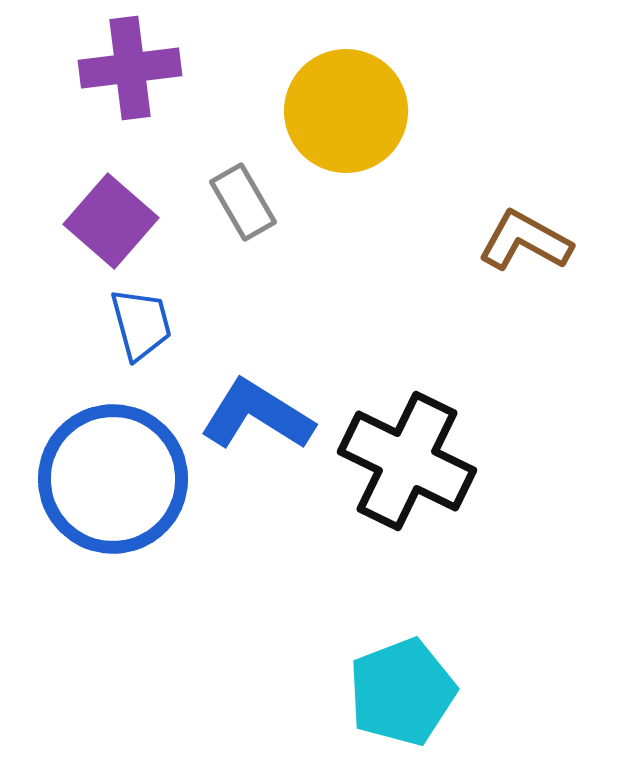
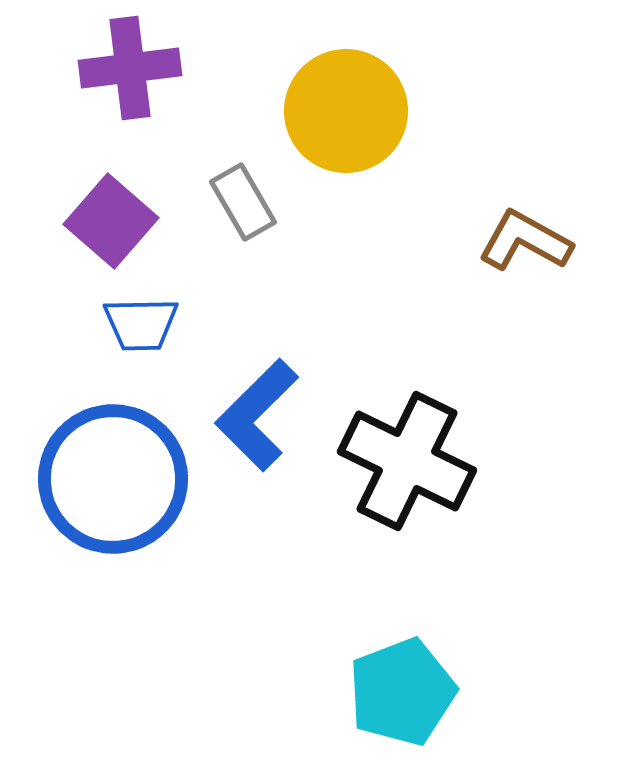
blue trapezoid: rotated 104 degrees clockwise
blue L-shape: rotated 77 degrees counterclockwise
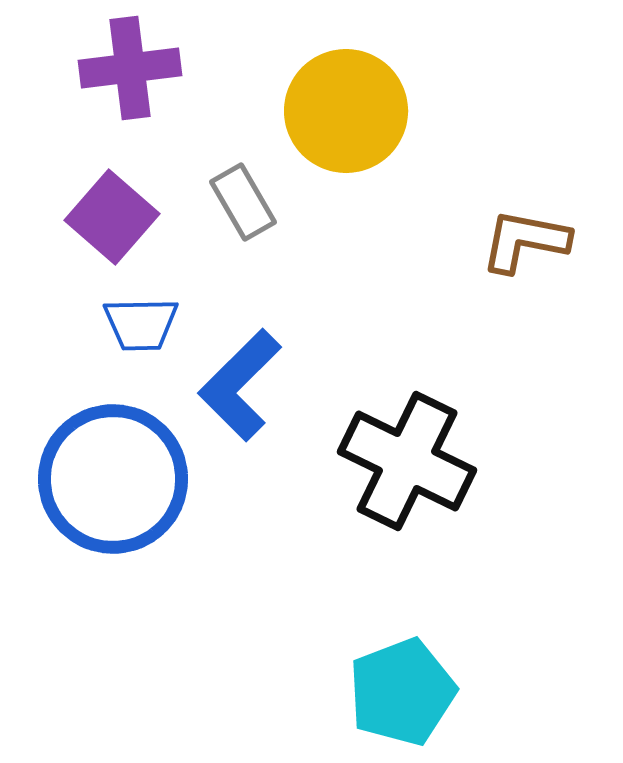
purple square: moved 1 px right, 4 px up
brown L-shape: rotated 18 degrees counterclockwise
blue L-shape: moved 17 px left, 30 px up
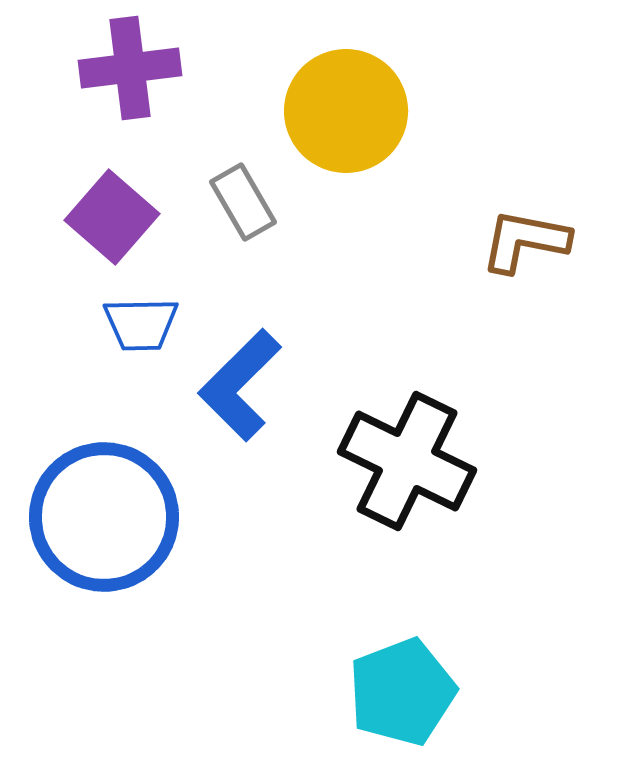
blue circle: moved 9 px left, 38 px down
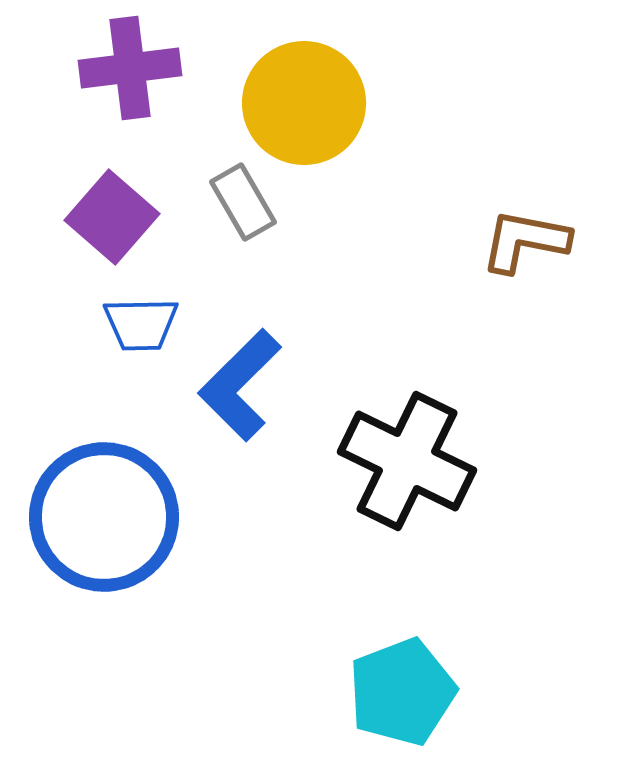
yellow circle: moved 42 px left, 8 px up
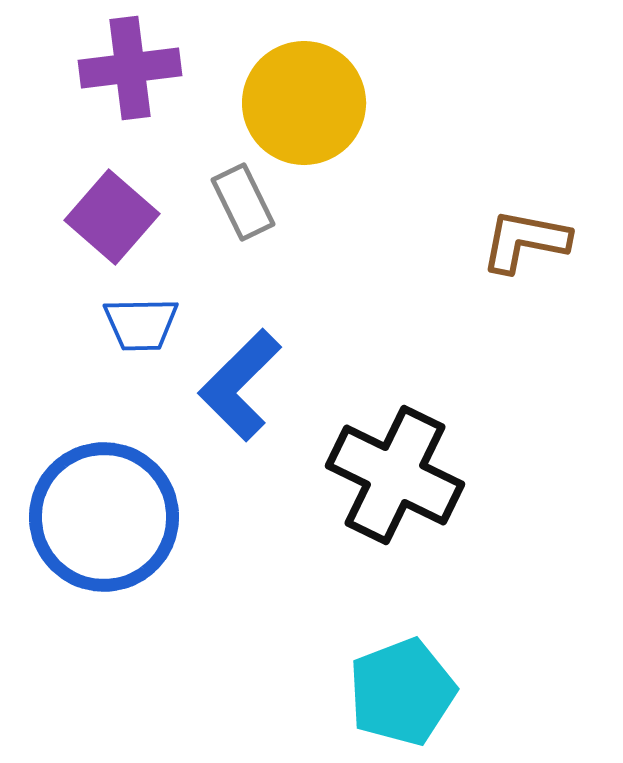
gray rectangle: rotated 4 degrees clockwise
black cross: moved 12 px left, 14 px down
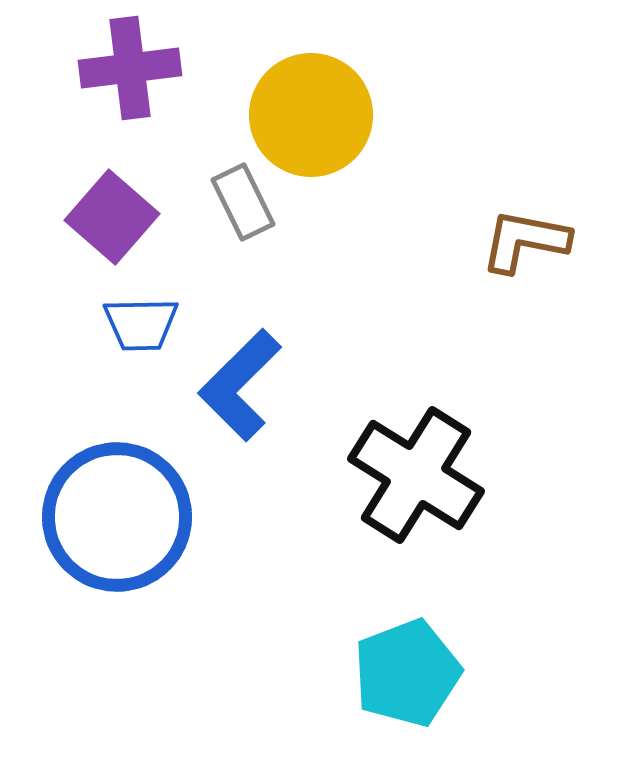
yellow circle: moved 7 px right, 12 px down
black cross: moved 21 px right; rotated 6 degrees clockwise
blue circle: moved 13 px right
cyan pentagon: moved 5 px right, 19 px up
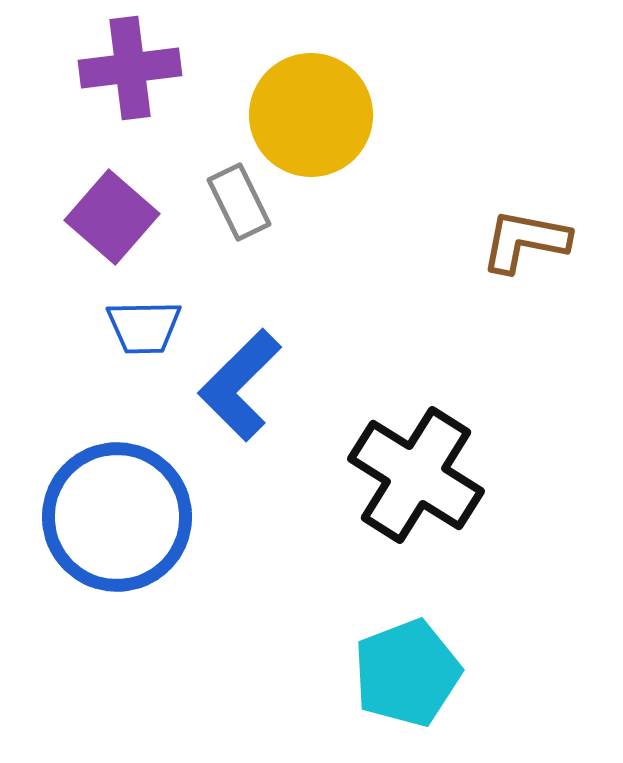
gray rectangle: moved 4 px left
blue trapezoid: moved 3 px right, 3 px down
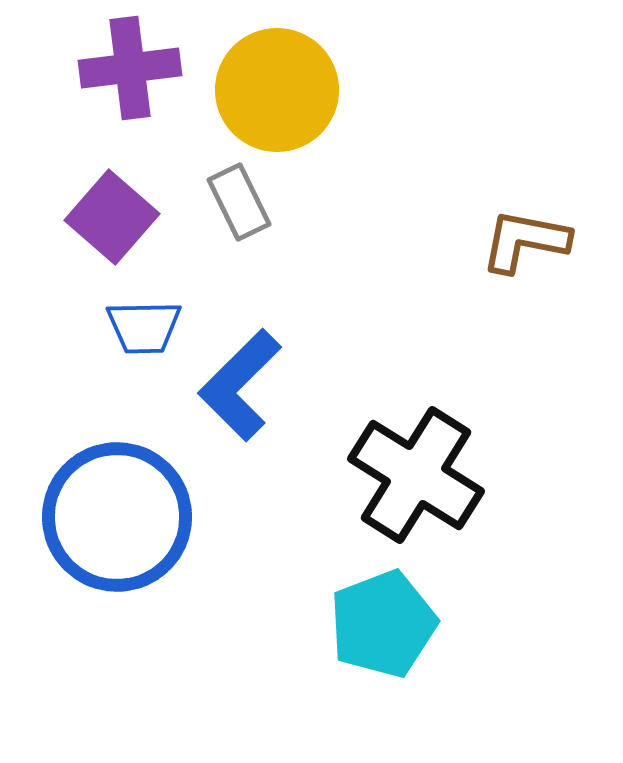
yellow circle: moved 34 px left, 25 px up
cyan pentagon: moved 24 px left, 49 px up
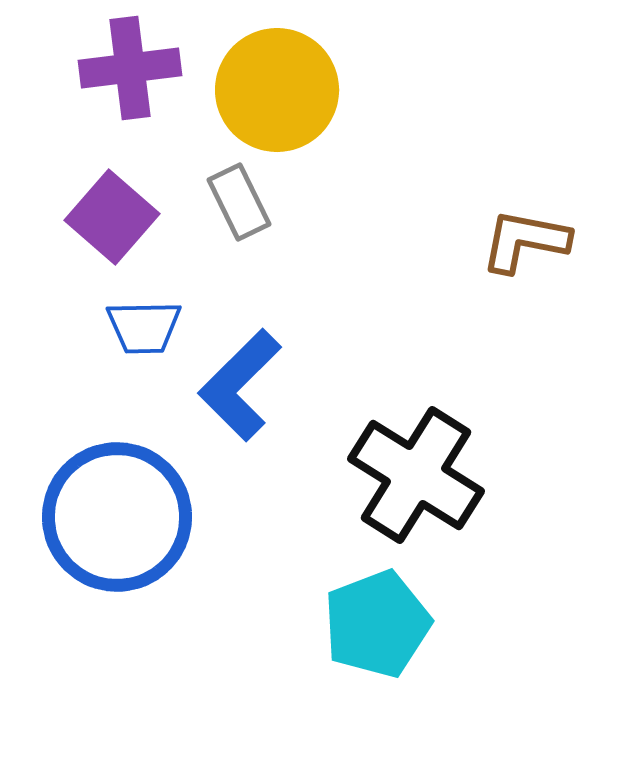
cyan pentagon: moved 6 px left
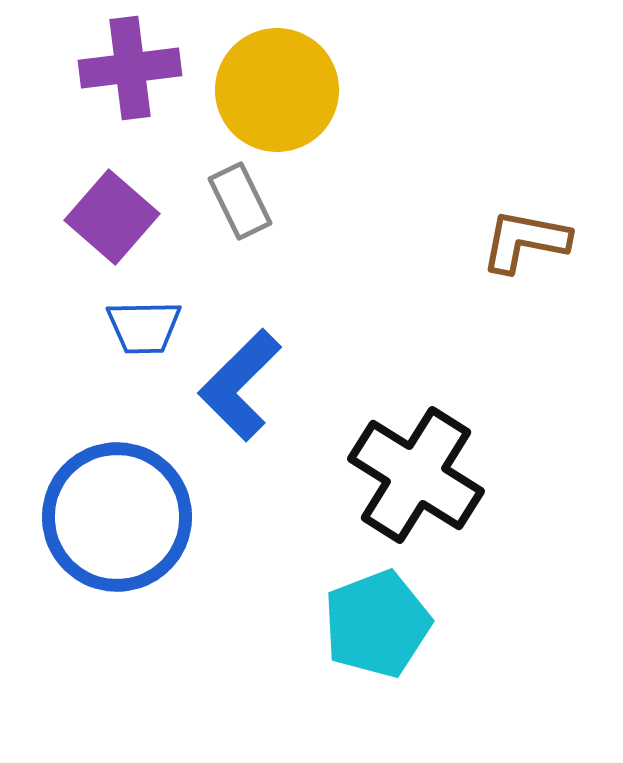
gray rectangle: moved 1 px right, 1 px up
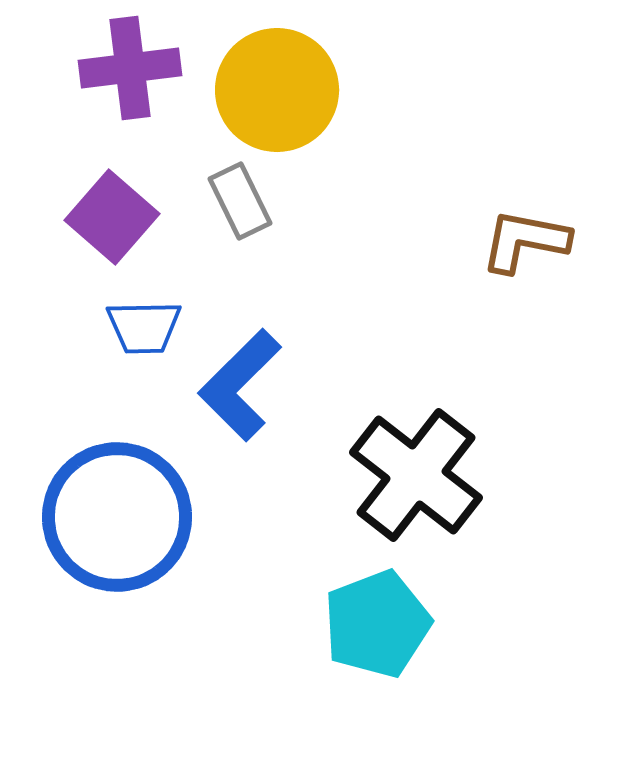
black cross: rotated 6 degrees clockwise
